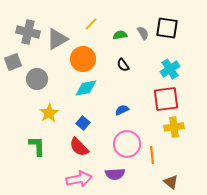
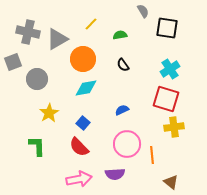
gray semicircle: moved 22 px up
red square: rotated 24 degrees clockwise
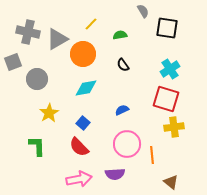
orange circle: moved 5 px up
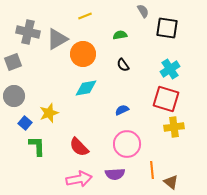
yellow line: moved 6 px left, 8 px up; rotated 24 degrees clockwise
gray circle: moved 23 px left, 17 px down
yellow star: rotated 12 degrees clockwise
blue square: moved 58 px left
orange line: moved 15 px down
